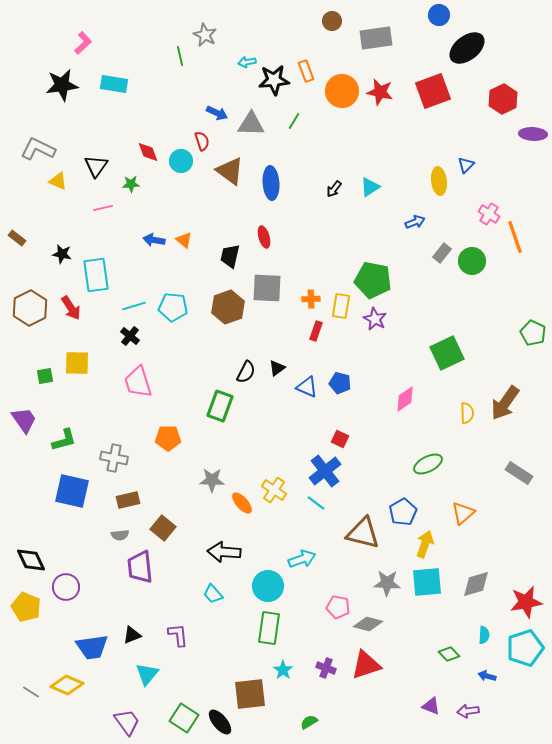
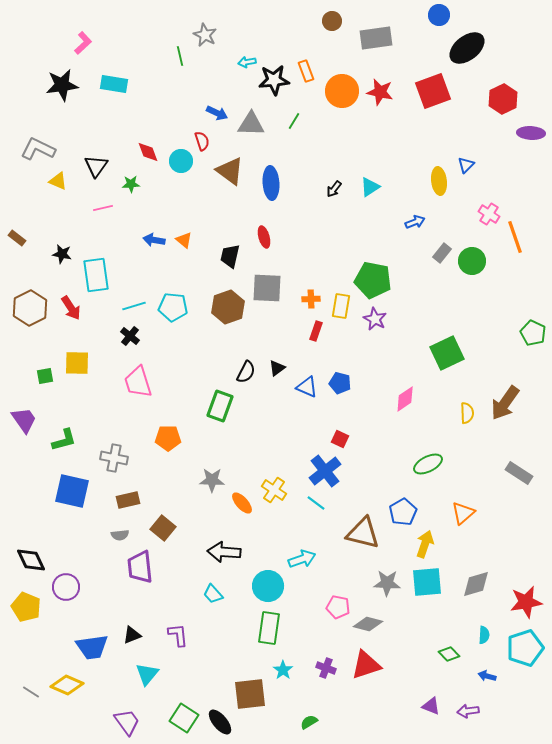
purple ellipse at (533, 134): moved 2 px left, 1 px up
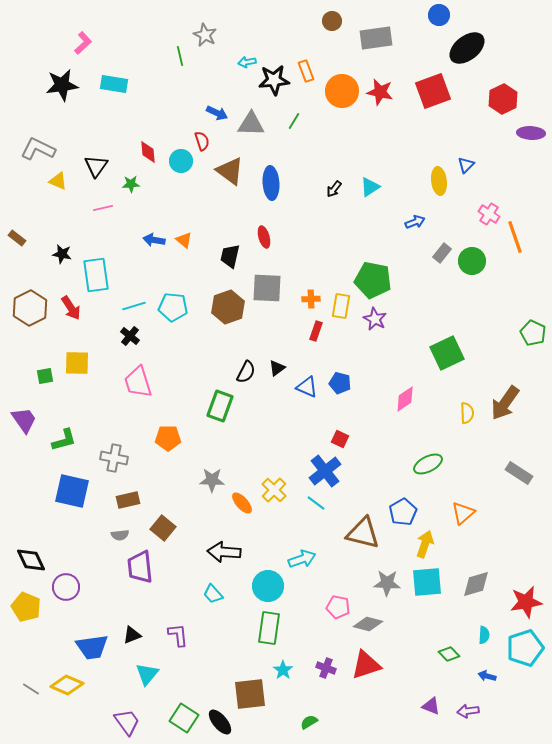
red diamond at (148, 152): rotated 15 degrees clockwise
yellow cross at (274, 490): rotated 10 degrees clockwise
gray line at (31, 692): moved 3 px up
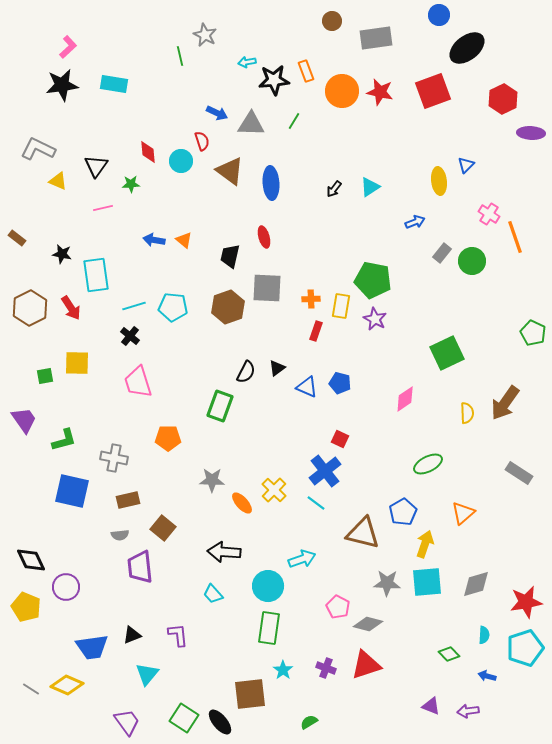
pink L-shape at (83, 43): moved 15 px left, 4 px down
pink pentagon at (338, 607): rotated 15 degrees clockwise
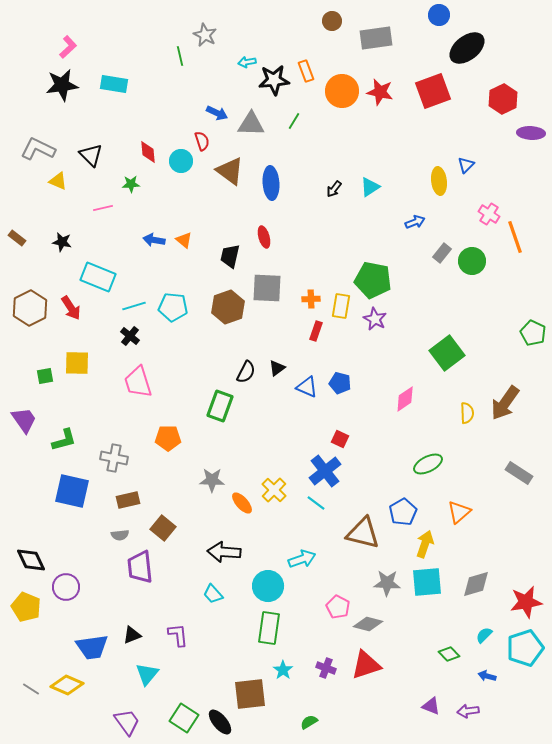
black triangle at (96, 166): moved 5 px left, 11 px up; rotated 20 degrees counterclockwise
black star at (62, 254): moved 12 px up
cyan rectangle at (96, 275): moved 2 px right, 2 px down; rotated 60 degrees counterclockwise
green square at (447, 353): rotated 12 degrees counterclockwise
orange triangle at (463, 513): moved 4 px left, 1 px up
cyan semicircle at (484, 635): rotated 138 degrees counterclockwise
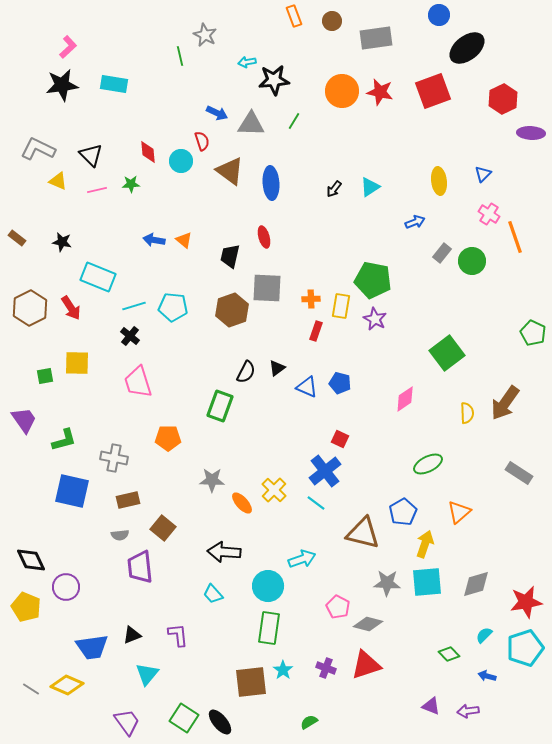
orange rectangle at (306, 71): moved 12 px left, 55 px up
blue triangle at (466, 165): moved 17 px right, 9 px down
pink line at (103, 208): moved 6 px left, 18 px up
brown hexagon at (228, 307): moved 4 px right, 3 px down
brown square at (250, 694): moved 1 px right, 12 px up
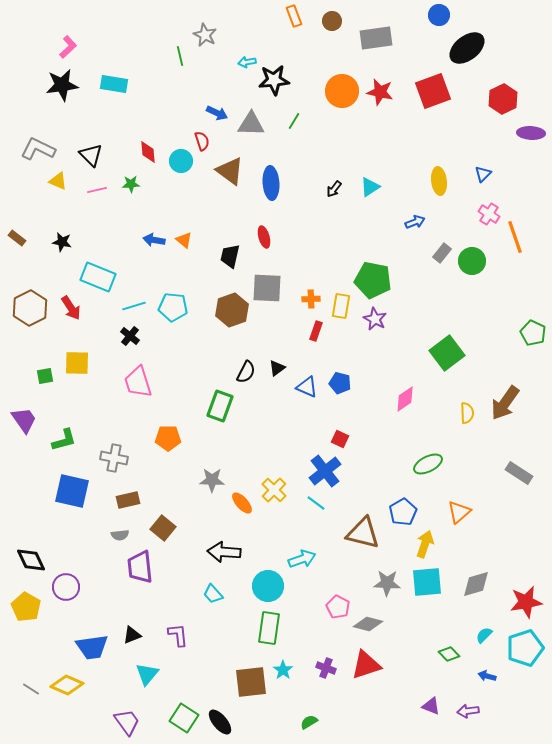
yellow pentagon at (26, 607): rotated 8 degrees clockwise
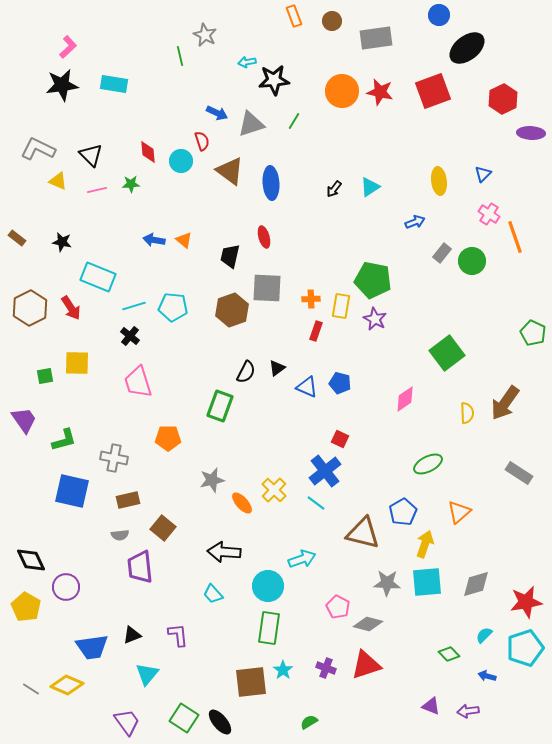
gray triangle at (251, 124): rotated 20 degrees counterclockwise
gray star at (212, 480): rotated 15 degrees counterclockwise
